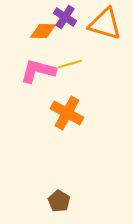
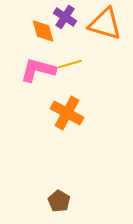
orange diamond: rotated 72 degrees clockwise
pink L-shape: moved 1 px up
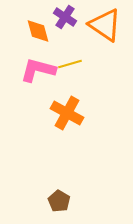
orange triangle: moved 1 px down; rotated 18 degrees clockwise
orange diamond: moved 5 px left
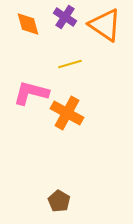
orange diamond: moved 10 px left, 7 px up
pink L-shape: moved 7 px left, 23 px down
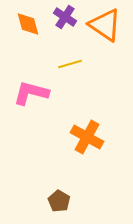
orange cross: moved 20 px right, 24 px down
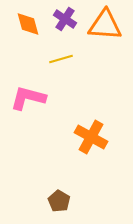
purple cross: moved 2 px down
orange triangle: rotated 30 degrees counterclockwise
yellow line: moved 9 px left, 5 px up
pink L-shape: moved 3 px left, 5 px down
orange cross: moved 4 px right
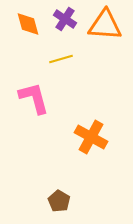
pink L-shape: moved 6 px right; rotated 60 degrees clockwise
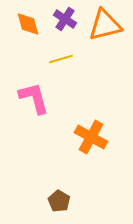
orange triangle: rotated 18 degrees counterclockwise
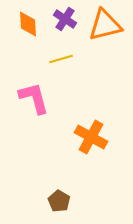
orange diamond: rotated 12 degrees clockwise
